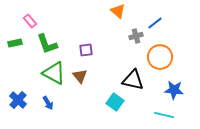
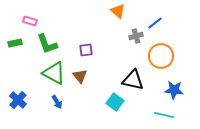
pink rectangle: rotated 32 degrees counterclockwise
orange circle: moved 1 px right, 1 px up
blue arrow: moved 9 px right, 1 px up
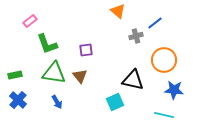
pink rectangle: rotated 56 degrees counterclockwise
green rectangle: moved 32 px down
orange circle: moved 3 px right, 4 px down
green triangle: rotated 20 degrees counterclockwise
cyan square: rotated 30 degrees clockwise
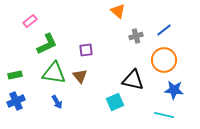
blue line: moved 9 px right, 7 px down
green L-shape: rotated 95 degrees counterclockwise
blue cross: moved 2 px left, 1 px down; rotated 24 degrees clockwise
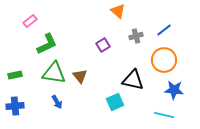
purple square: moved 17 px right, 5 px up; rotated 24 degrees counterclockwise
blue cross: moved 1 px left, 5 px down; rotated 18 degrees clockwise
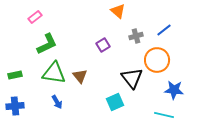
pink rectangle: moved 5 px right, 4 px up
orange circle: moved 7 px left
black triangle: moved 1 px left, 2 px up; rotated 40 degrees clockwise
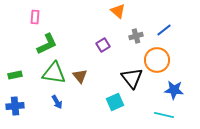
pink rectangle: rotated 48 degrees counterclockwise
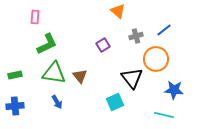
orange circle: moved 1 px left, 1 px up
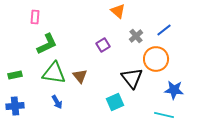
gray cross: rotated 24 degrees counterclockwise
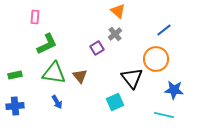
gray cross: moved 21 px left, 2 px up
purple square: moved 6 px left, 3 px down
